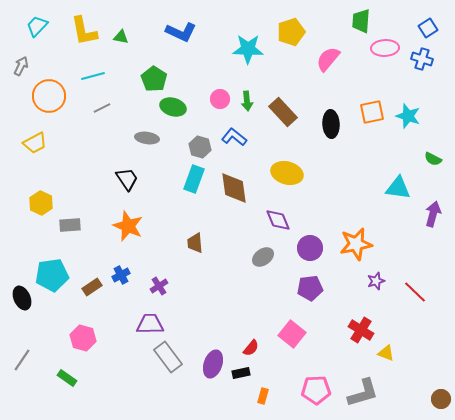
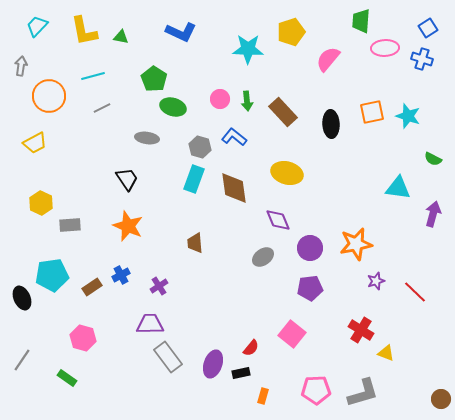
gray arrow at (21, 66): rotated 18 degrees counterclockwise
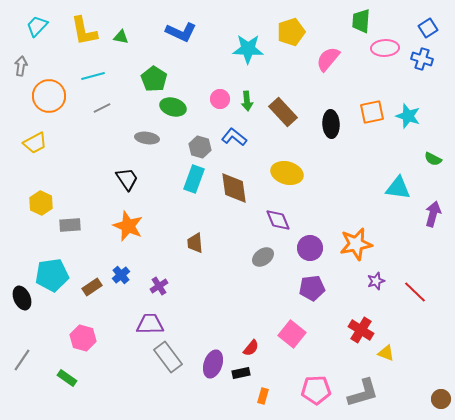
blue cross at (121, 275): rotated 12 degrees counterclockwise
purple pentagon at (310, 288): moved 2 px right
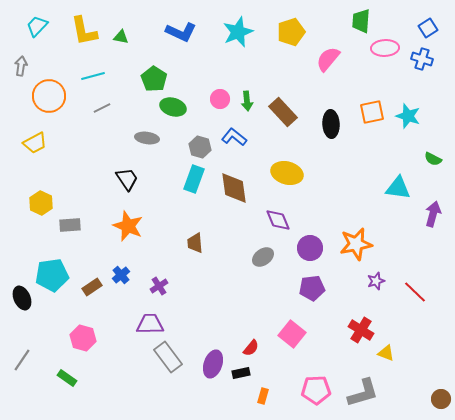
cyan star at (248, 49): moved 10 px left, 17 px up; rotated 24 degrees counterclockwise
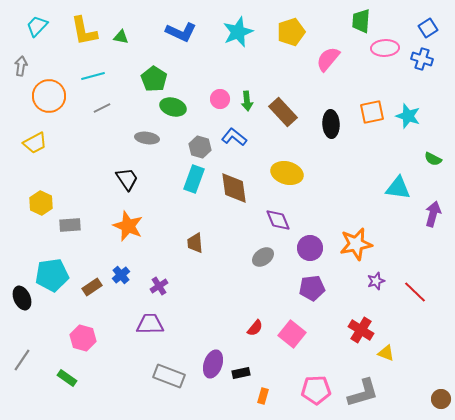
red semicircle at (251, 348): moved 4 px right, 20 px up
gray rectangle at (168, 357): moved 1 px right, 19 px down; rotated 32 degrees counterclockwise
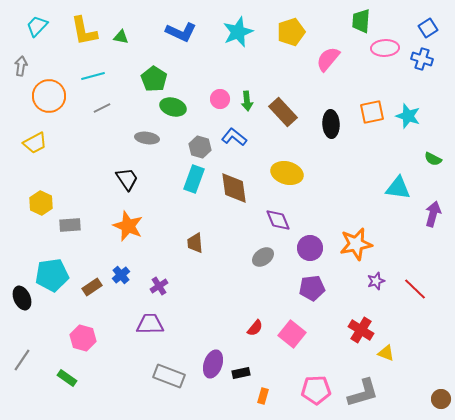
red line at (415, 292): moved 3 px up
